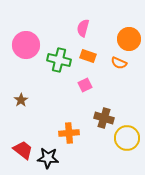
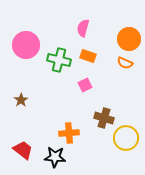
orange semicircle: moved 6 px right
yellow circle: moved 1 px left
black star: moved 7 px right, 1 px up
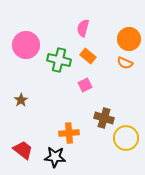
orange rectangle: rotated 21 degrees clockwise
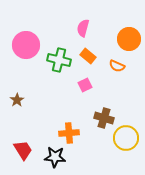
orange semicircle: moved 8 px left, 3 px down
brown star: moved 4 px left
red trapezoid: rotated 20 degrees clockwise
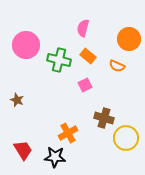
brown star: rotated 16 degrees counterclockwise
orange cross: moved 1 px left; rotated 24 degrees counterclockwise
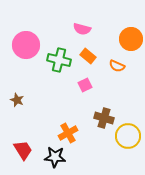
pink semicircle: moved 1 px left, 1 px down; rotated 90 degrees counterclockwise
orange circle: moved 2 px right
yellow circle: moved 2 px right, 2 px up
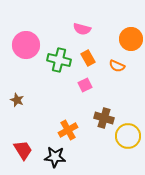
orange rectangle: moved 2 px down; rotated 21 degrees clockwise
orange cross: moved 3 px up
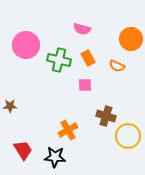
pink square: rotated 24 degrees clockwise
brown star: moved 7 px left, 6 px down; rotated 24 degrees counterclockwise
brown cross: moved 2 px right, 2 px up
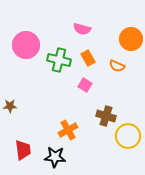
pink square: rotated 32 degrees clockwise
red trapezoid: rotated 25 degrees clockwise
